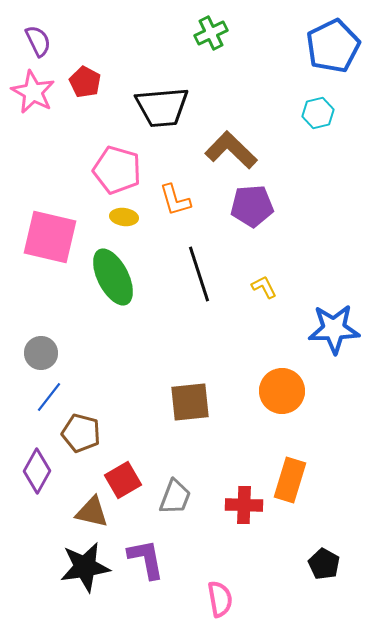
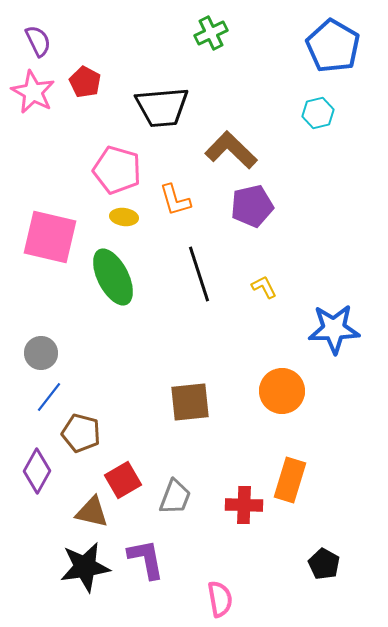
blue pentagon: rotated 16 degrees counterclockwise
purple pentagon: rotated 9 degrees counterclockwise
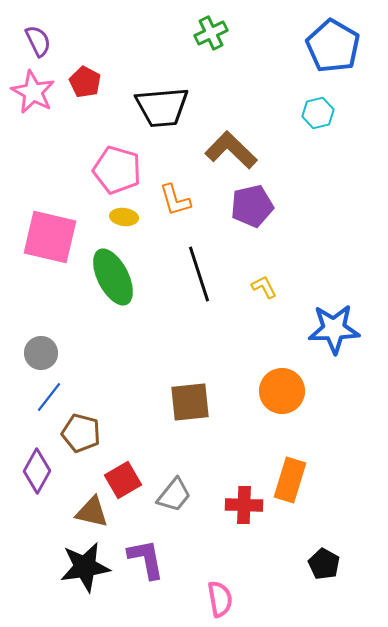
gray trapezoid: moved 1 px left, 2 px up; rotated 18 degrees clockwise
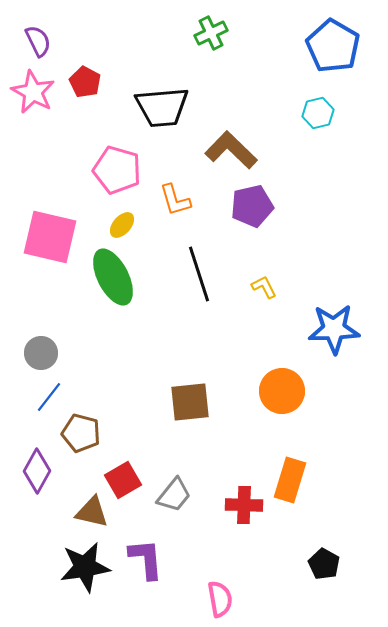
yellow ellipse: moved 2 px left, 8 px down; rotated 56 degrees counterclockwise
purple L-shape: rotated 6 degrees clockwise
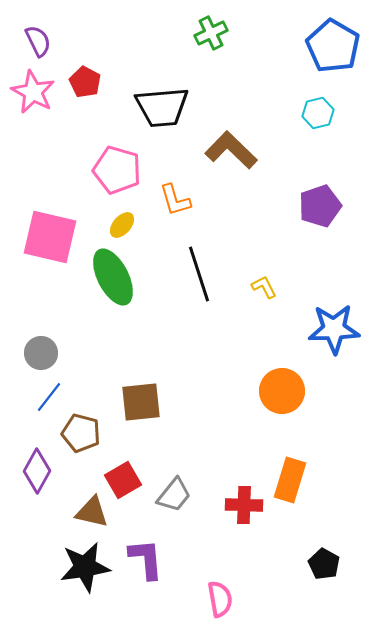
purple pentagon: moved 68 px right; rotated 6 degrees counterclockwise
brown square: moved 49 px left
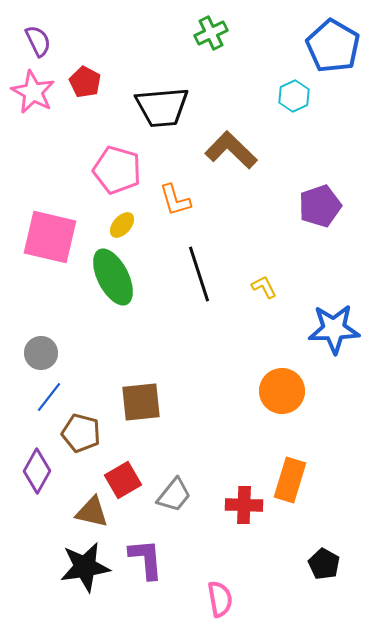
cyan hexagon: moved 24 px left, 17 px up; rotated 12 degrees counterclockwise
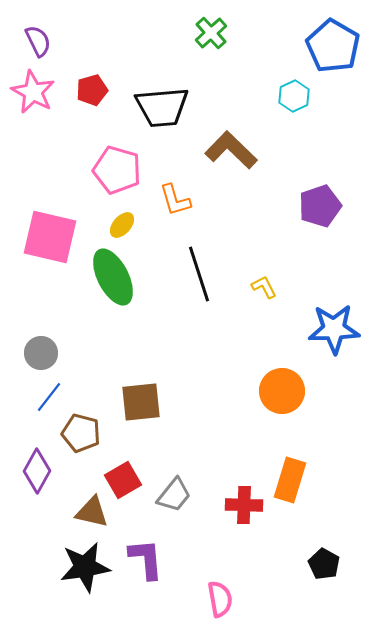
green cross: rotated 16 degrees counterclockwise
red pentagon: moved 7 px right, 8 px down; rotated 28 degrees clockwise
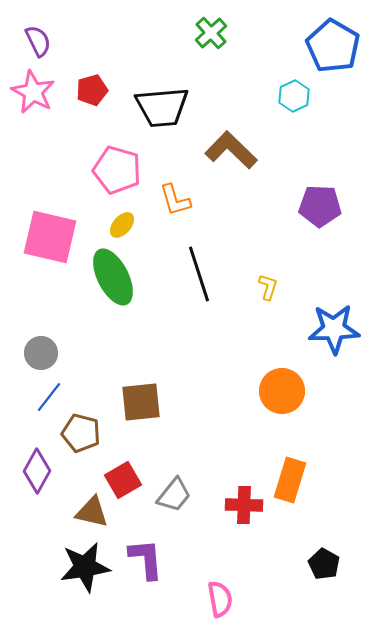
purple pentagon: rotated 21 degrees clockwise
yellow L-shape: moved 4 px right; rotated 44 degrees clockwise
